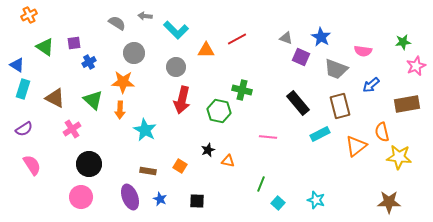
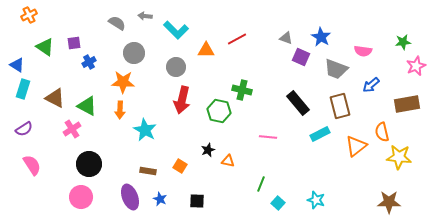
green triangle at (93, 100): moved 6 px left, 6 px down; rotated 15 degrees counterclockwise
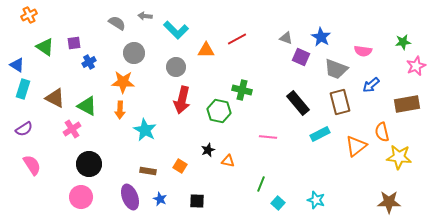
brown rectangle at (340, 106): moved 4 px up
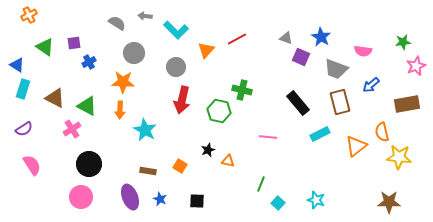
orange triangle at (206, 50): rotated 48 degrees counterclockwise
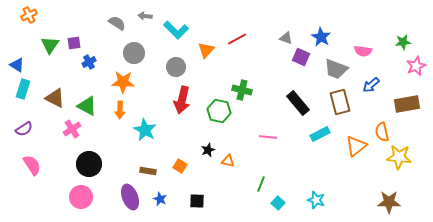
green triangle at (45, 47): moved 5 px right, 2 px up; rotated 30 degrees clockwise
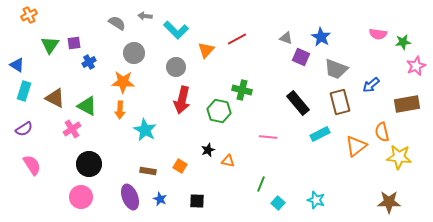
pink semicircle at (363, 51): moved 15 px right, 17 px up
cyan rectangle at (23, 89): moved 1 px right, 2 px down
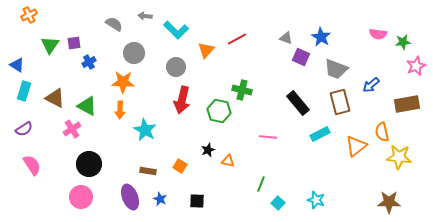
gray semicircle at (117, 23): moved 3 px left, 1 px down
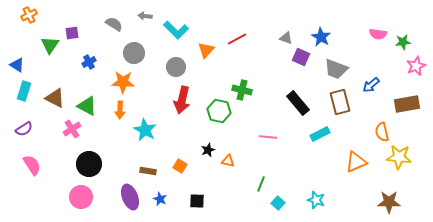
purple square at (74, 43): moved 2 px left, 10 px up
orange triangle at (356, 146): moved 16 px down; rotated 15 degrees clockwise
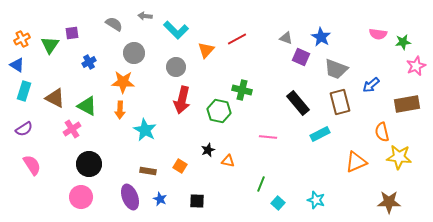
orange cross at (29, 15): moved 7 px left, 24 px down
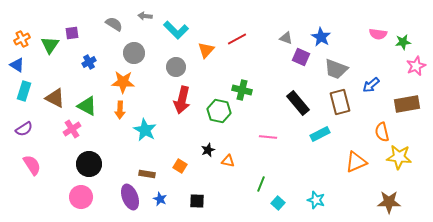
brown rectangle at (148, 171): moved 1 px left, 3 px down
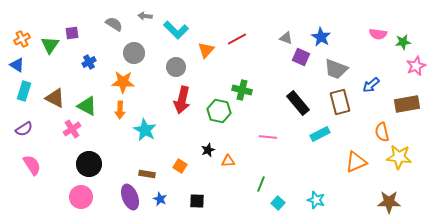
orange triangle at (228, 161): rotated 16 degrees counterclockwise
